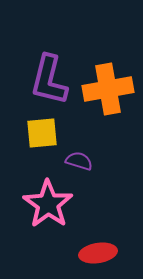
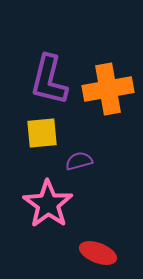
purple semicircle: rotated 32 degrees counterclockwise
red ellipse: rotated 30 degrees clockwise
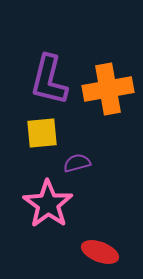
purple semicircle: moved 2 px left, 2 px down
red ellipse: moved 2 px right, 1 px up
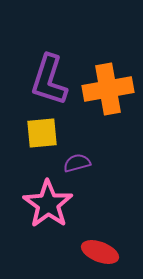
purple L-shape: rotated 4 degrees clockwise
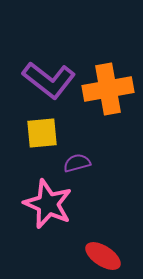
purple L-shape: rotated 70 degrees counterclockwise
pink star: rotated 12 degrees counterclockwise
red ellipse: moved 3 px right, 4 px down; rotated 12 degrees clockwise
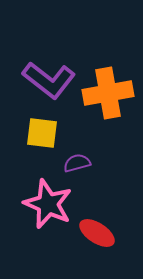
orange cross: moved 4 px down
yellow square: rotated 12 degrees clockwise
red ellipse: moved 6 px left, 23 px up
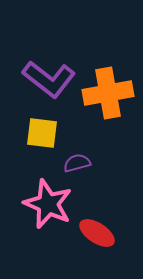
purple L-shape: moved 1 px up
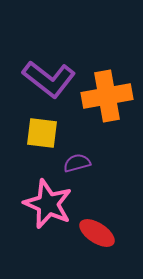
orange cross: moved 1 px left, 3 px down
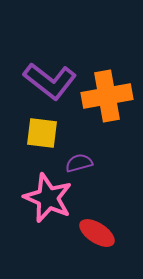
purple L-shape: moved 1 px right, 2 px down
purple semicircle: moved 2 px right
pink star: moved 6 px up
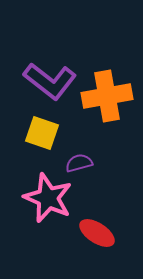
yellow square: rotated 12 degrees clockwise
